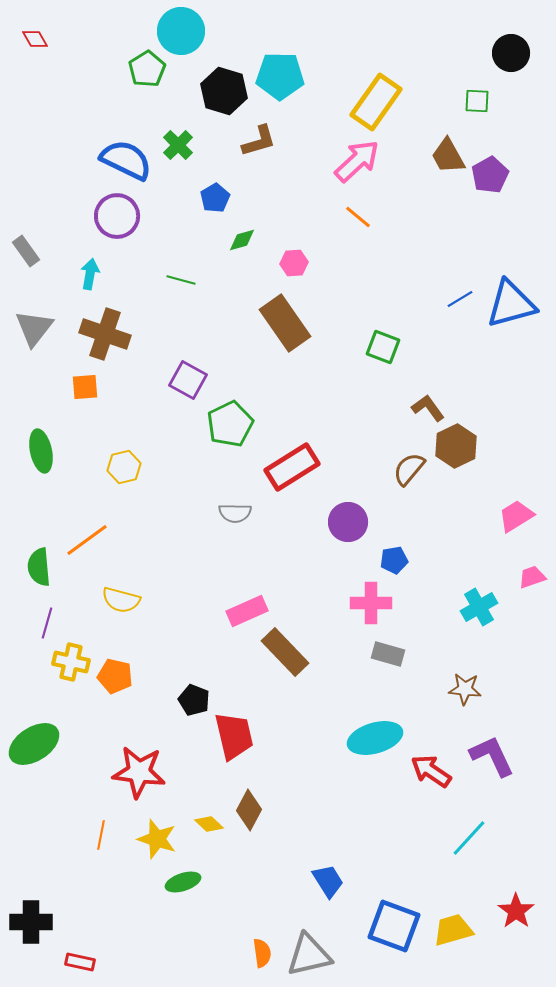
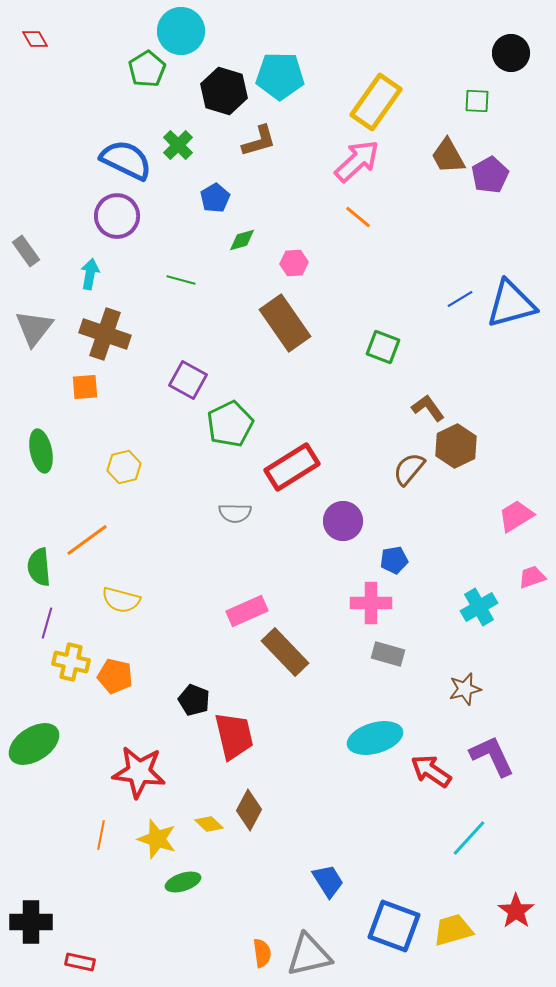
purple circle at (348, 522): moved 5 px left, 1 px up
brown star at (465, 689): rotated 20 degrees counterclockwise
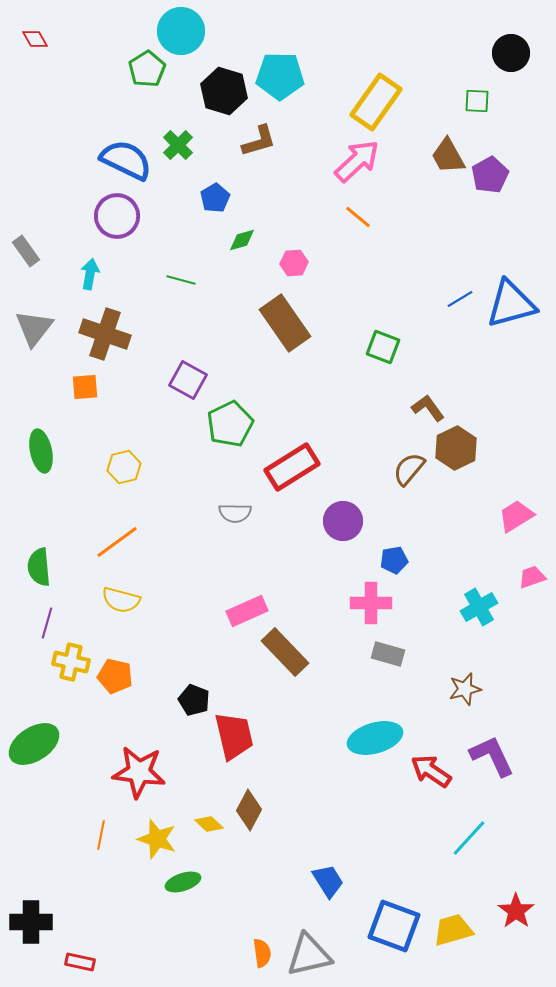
brown hexagon at (456, 446): moved 2 px down
orange line at (87, 540): moved 30 px right, 2 px down
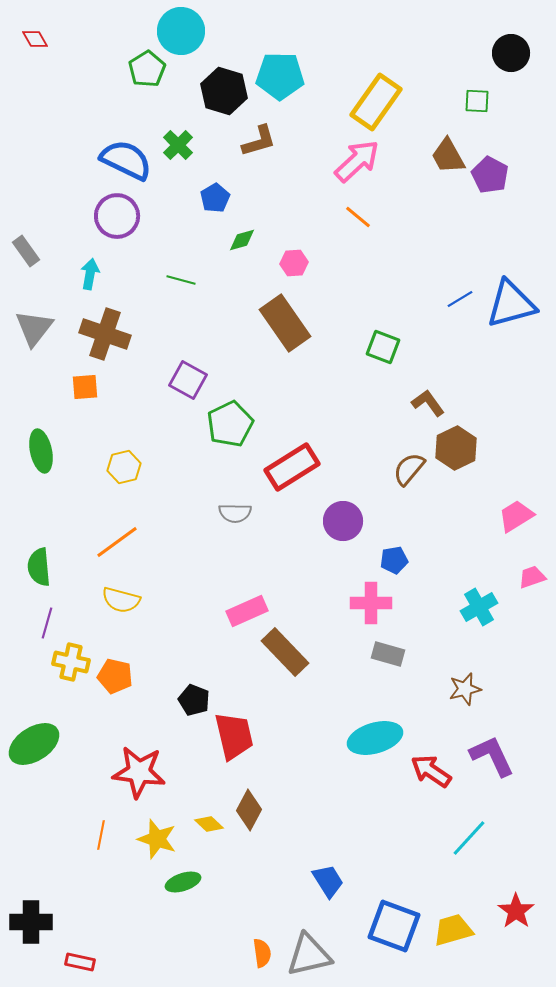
purple pentagon at (490, 175): rotated 15 degrees counterclockwise
brown L-shape at (428, 408): moved 5 px up
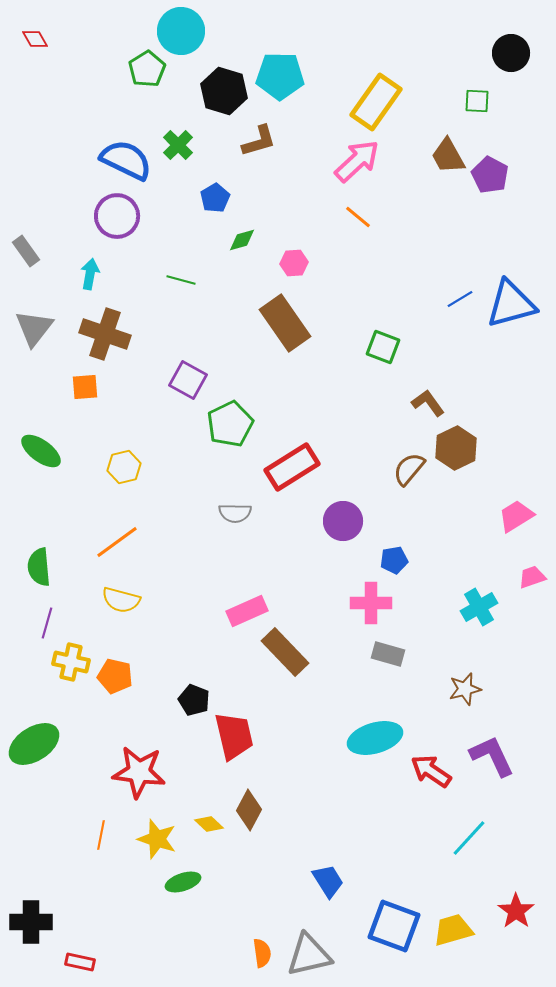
green ellipse at (41, 451): rotated 42 degrees counterclockwise
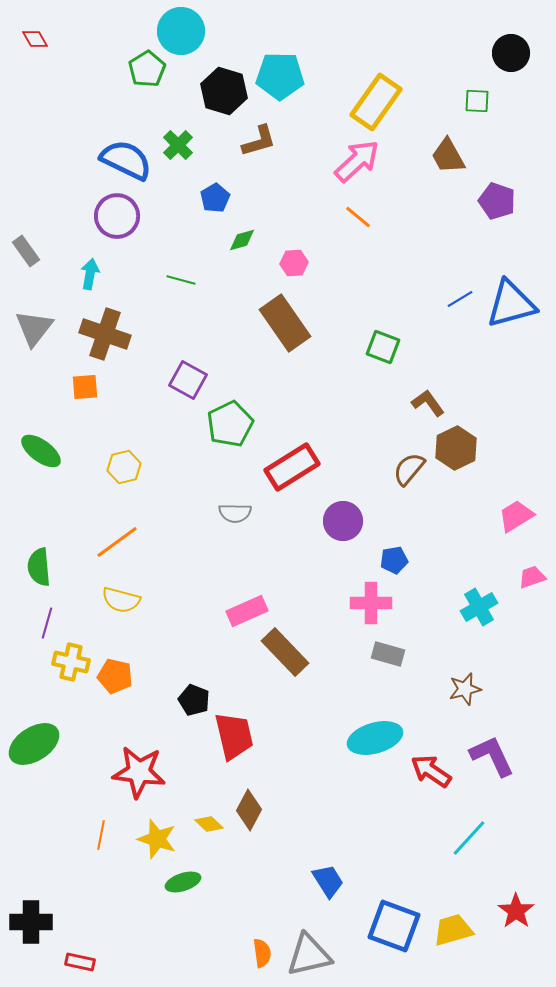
purple pentagon at (490, 175): moved 7 px right, 26 px down; rotated 9 degrees counterclockwise
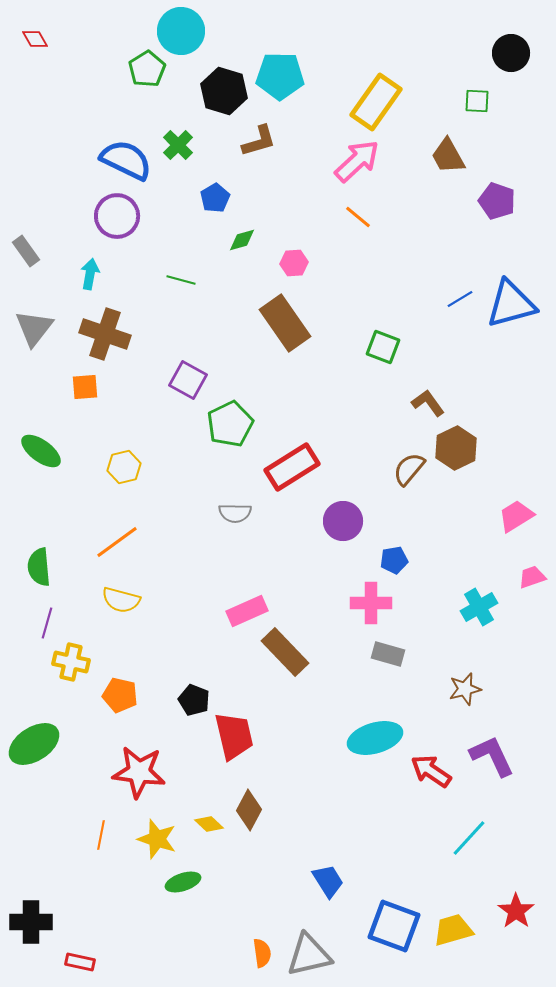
orange pentagon at (115, 676): moved 5 px right, 19 px down
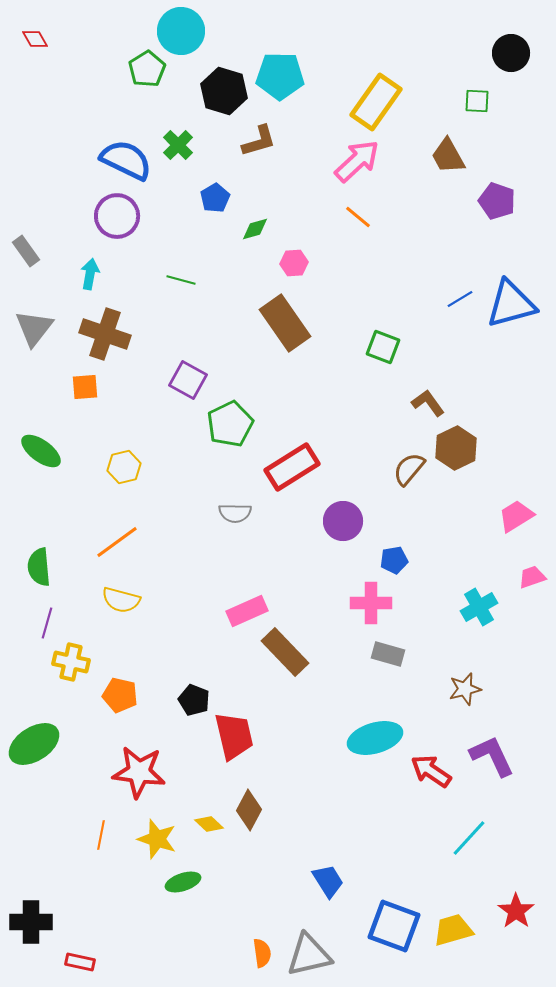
green diamond at (242, 240): moved 13 px right, 11 px up
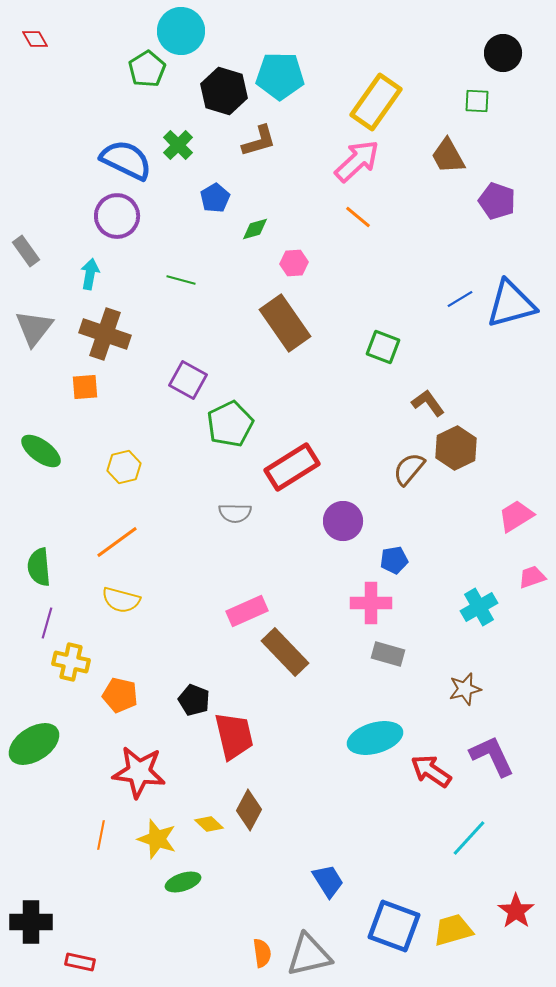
black circle at (511, 53): moved 8 px left
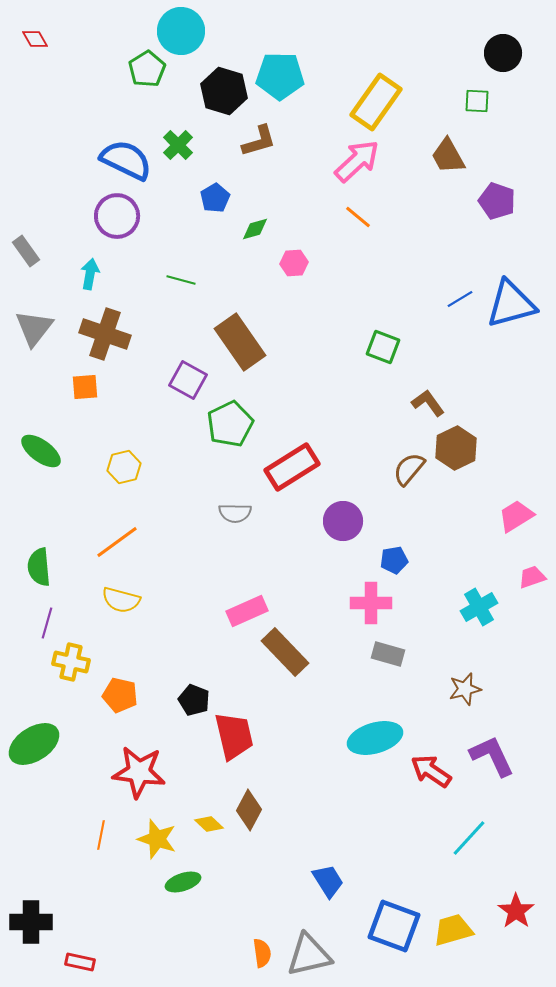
brown rectangle at (285, 323): moved 45 px left, 19 px down
